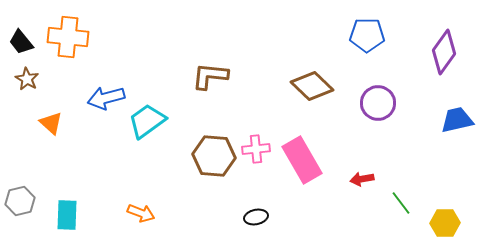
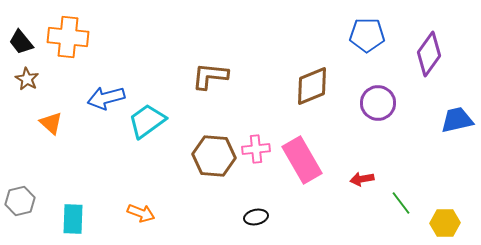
purple diamond: moved 15 px left, 2 px down
brown diamond: rotated 66 degrees counterclockwise
cyan rectangle: moved 6 px right, 4 px down
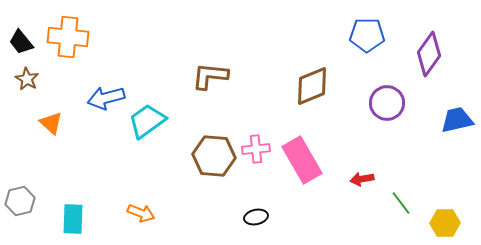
purple circle: moved 9 px right
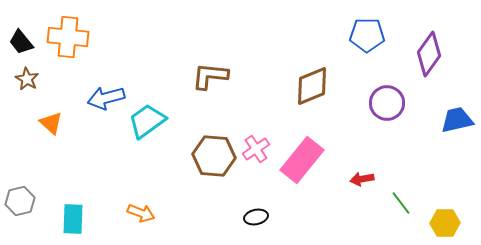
pink cross: rotated 28 degrees counterclockwise
pink rectangle: rotated 69 degrees clockwise
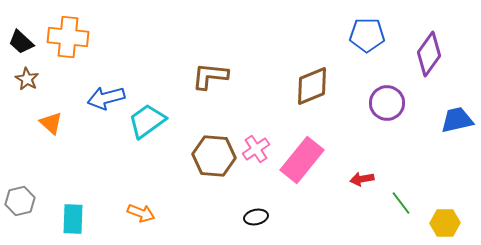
black trapezoid: rotated 8 degrees counterclockwise
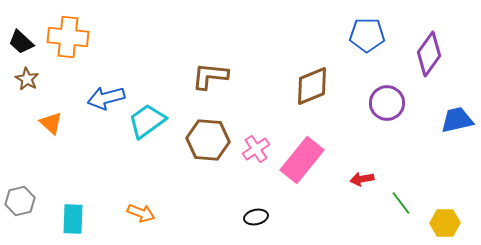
brown hexagon: moved 6 px left, 16 px up
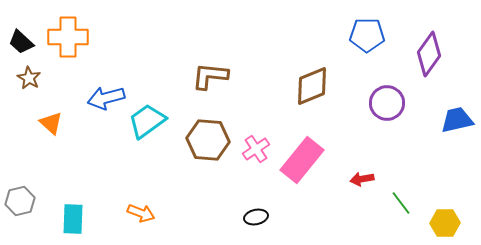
orange cross: rotated 6 degrees counterclockwise
brown star: moved 2 px right, 1 px up
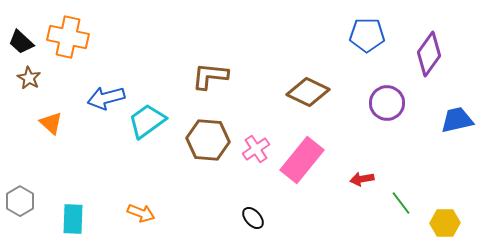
orange cross: rotated 12 degrees clockwise
brown diamond: moved 4 px left, 6 px down; rotated 48 degrees clockwise
gray hexagon: rotated 16 degrees counterclockwise
black ellipse: moved 3 px left, 1 px down; rotated 60 degrees clockwise
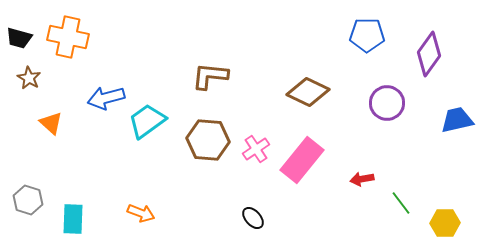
black trapezoid: moved 2 px left, 4 px up; rotated 28 degrees counterclockwise
gray hexagon: moved 8 px right, 1 px up; rotated 12 degrees counterclockwise
